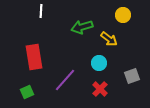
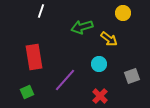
white line: rotated 16 degrees clockwise
yellow circle: moved 2 px up
cyan circle: moved 1 px down
red cross: moved 7 px down
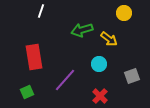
yellow circle: moved 1 px right
green arrow: moved 3 px down
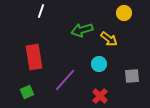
gray square: rotated 14 degrees clockwise
